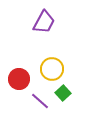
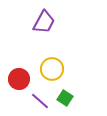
green square: moved 2 px right, 5 px down; rotated 14 degrees counterclockwise
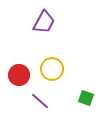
red circle: moved 4 px up
green square: moved 21 px right; rotated 14 degrees counterclockwise
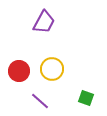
red circle: moved 4 px up
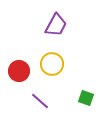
purple trapezoid: moved 12 px right, 3 px down
yellow circle: moved 5 px up
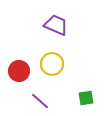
purple trapezoid: rotated 95 degrees counterclockwise
green square: rotated 28 degrees counterclockwise
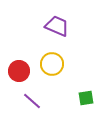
purple trapezoid: moved 1 px right, 1 px down
purple line: moved 8 px left
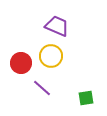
yellow circle: moved 1 px left, 8 px up
red circle: moved 2 px right, 8 px up
purple line: moved 10 px right, 13 px up
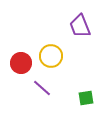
purple trapezoid: moved 23 px right; rotated 135 degrees counterclockwise
